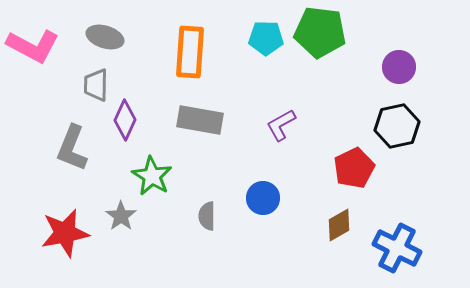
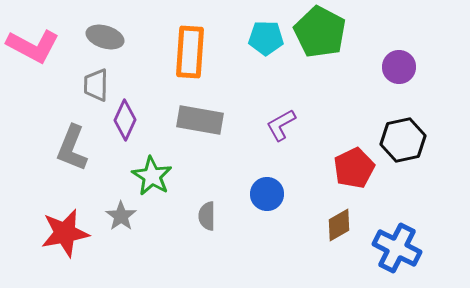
green pentagon: rotated 21 degrees clockwise
black hexagon: moved 6 px right, 14 px down
blue circle: moved 4 px right, 4 px up
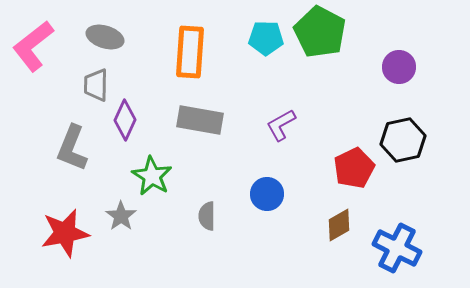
pink L-shape: rotated 114 degrees clockwise
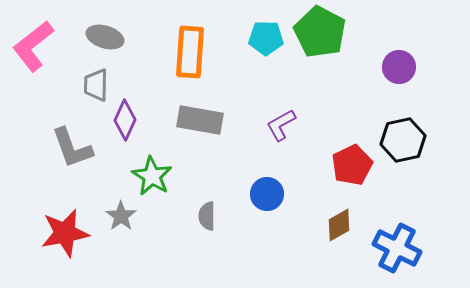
gray L-shape: rotated 42 degrees counterclockwise
red pentagon: moved 2 px left, 3 px up
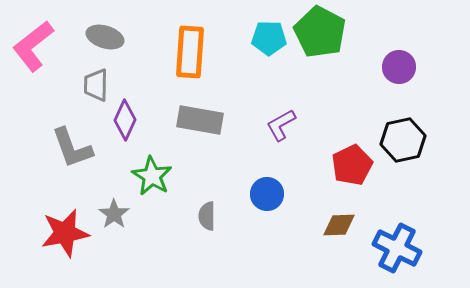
cyan pentagon: moved 3 px right
gray star: moved 7 px left, 2 px up
brown diamond: rotated 28 degrees clockwise
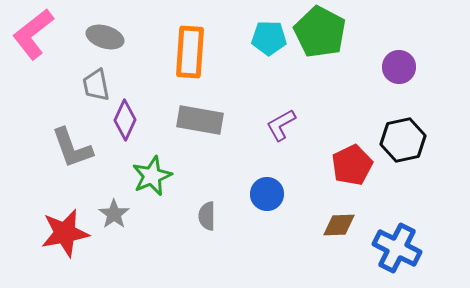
pink L-shape: moved 12 px up
gray trapezoid: rotated 12 degrees counterclockwise
green star: rotated 18 degrees clockwise
